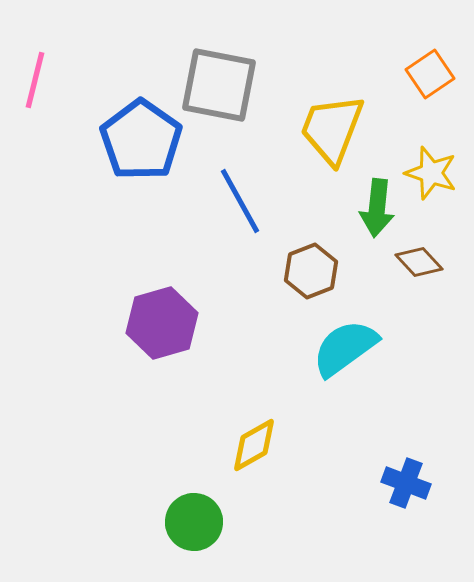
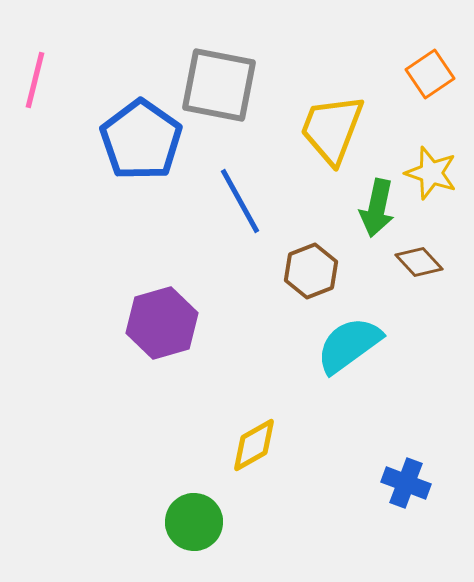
green arrow: rotated 6 degrees clockwise
cyan semicircle: moved 4 px right, 3 px up
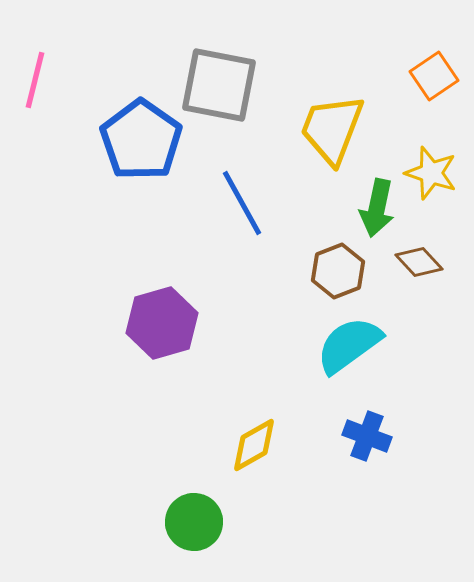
orange square: moved 4 px right, 2 px down
blue line: moved 2 px right, 2 px down
brown hexagon: moved 27 px right
blue cross: moved 39 px left, 47 px up
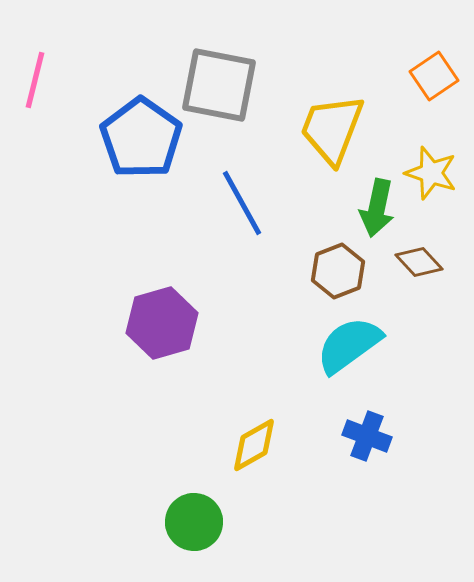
blue pentagon: moved 2 px up
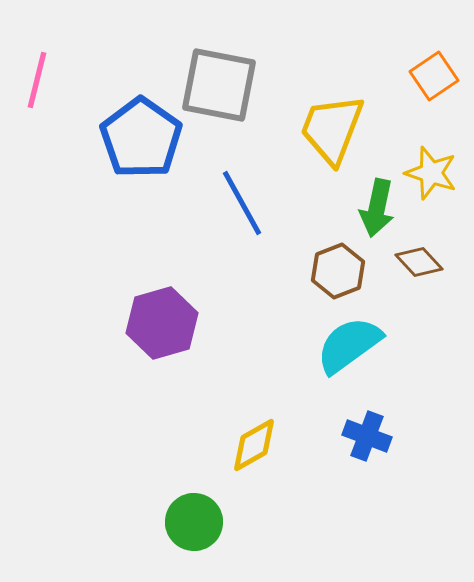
pink line: moved 2 px right
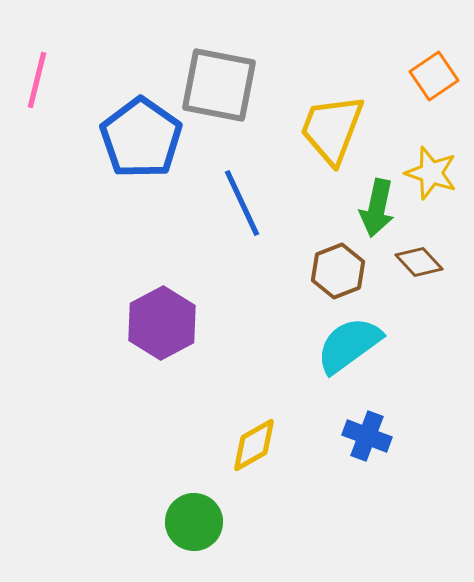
blue line: rotated 4 degrees clockwise
purple hexagon: rotated 12 degrees counterclockwise
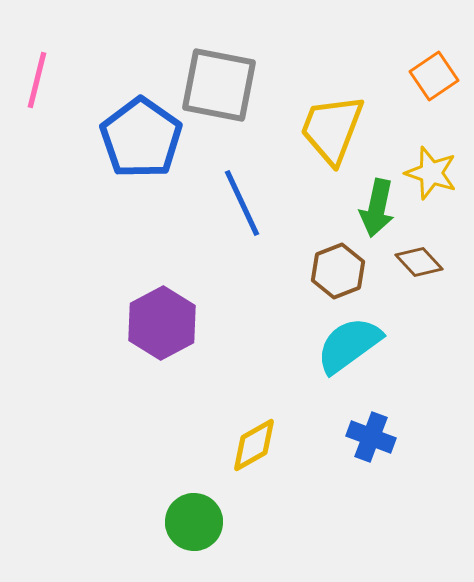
blue cross: moved 4 px right, 1 px down
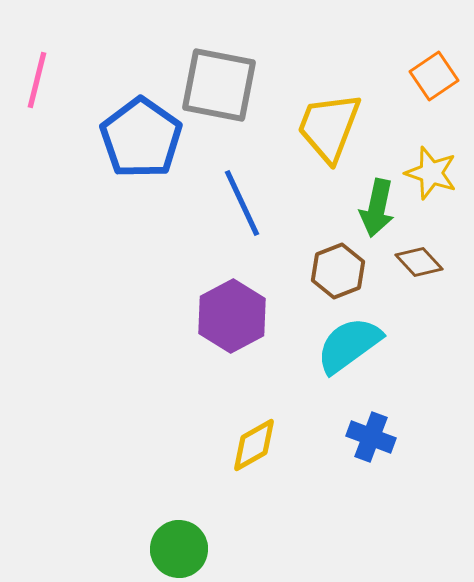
yellow trapezoid: moved 3 px left, 2 px up
purple hexagon: moved 70 px right, 7 px up
green circle: moved 15 px left, 27 px down
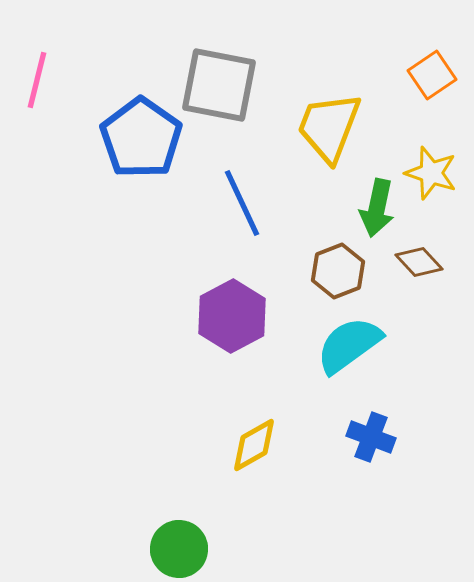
orange square: moved 2 px left, 1 px up
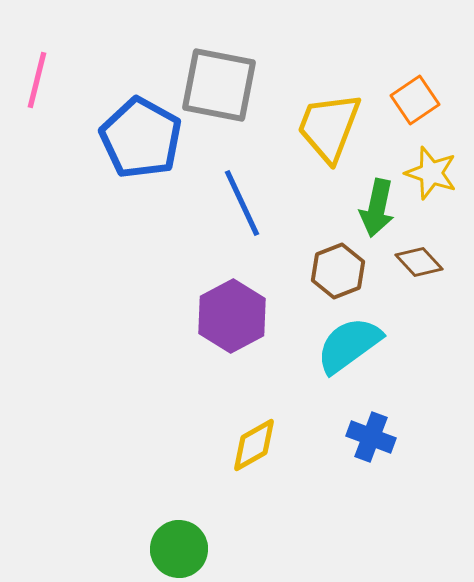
orange square: moved 17 px left, 25 px down
blue pentagon: rotated 6 degrees counterclockwise
